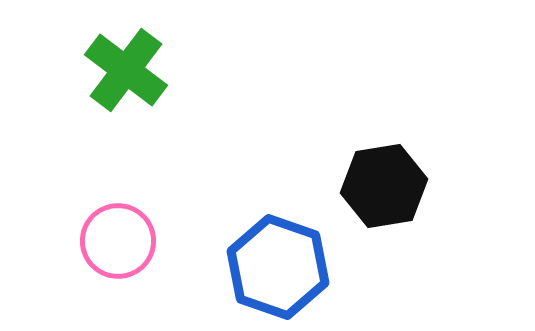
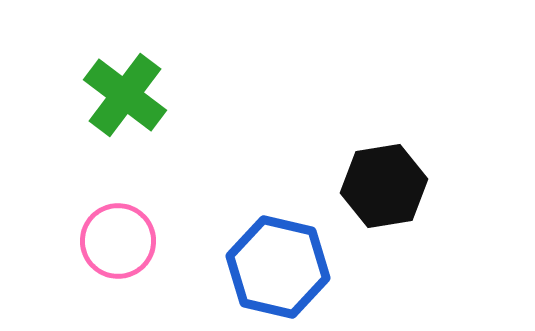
green cross: moved 1 px left, 25 px down
blue hexagon: rotated 6 degrees counterclockwise
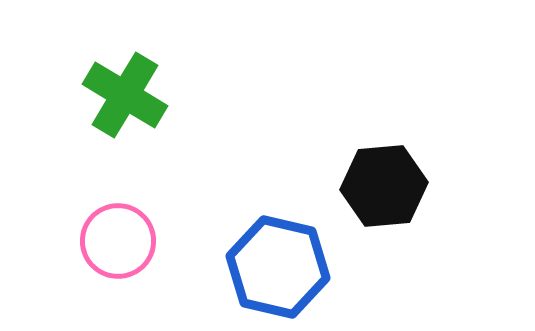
green cross: rotated 6 degrees counterclockwise
black hexagon: rotated 4 degrees clockwise
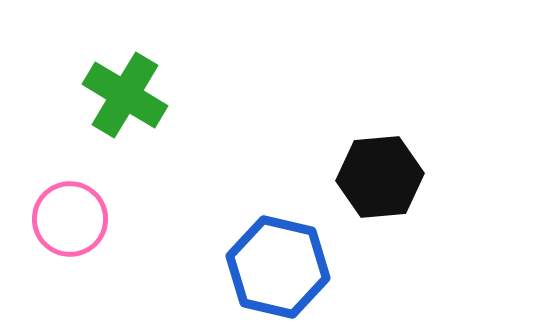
black hexagon: moved 4 px left, 9 px up
pink circle: moved 48 px left, 22 px up
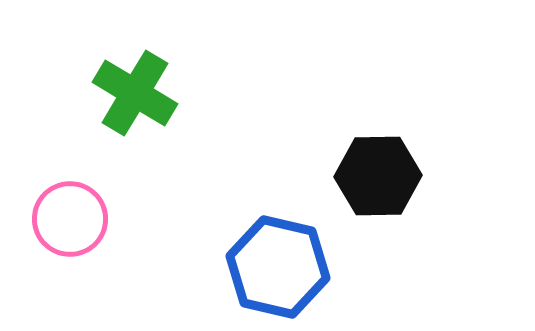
green cross: moved 10 px right, 2 px up
black hexagon: moved 2 px left, 1 px up; rotated 4 degrees clockwise
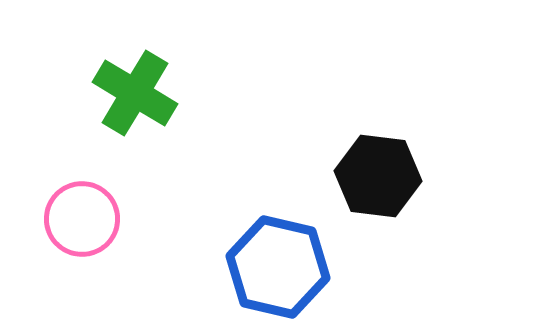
black hexagon: rotated 8 degrees clockwise
pink circle: moved 12 px right
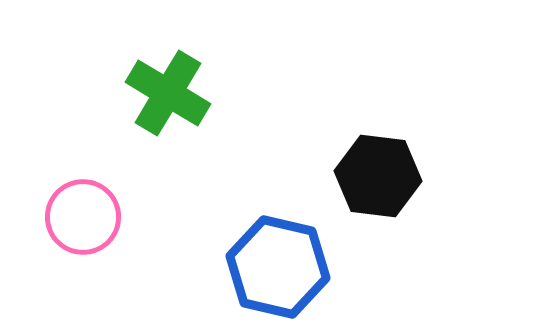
green cross: moved 33 px right
pink circle: moved 1 px right, 2 px up
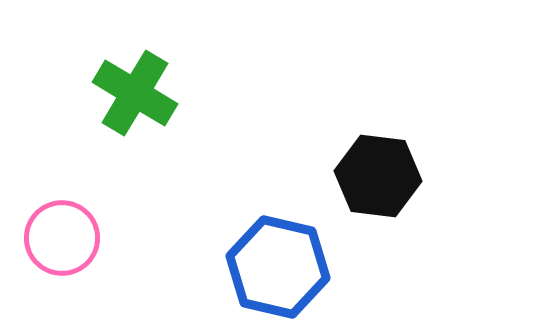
green cross: moved 33 px left
pink circle: moved 21 px left, 21 px down
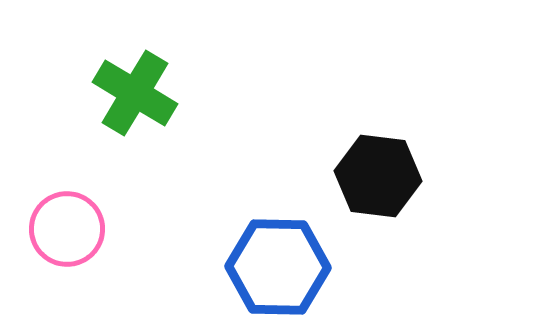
pink circle: moved 5 px right, 9 px up
blue hexagon: rotated 12 degrees counterclockwise
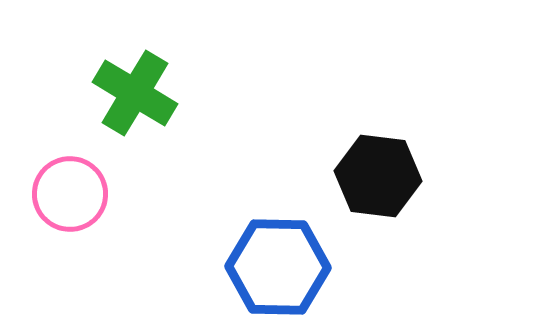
pink circle: moved 3 px right, 35 px up
